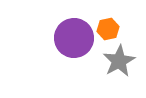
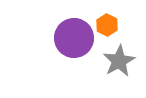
orange hexagon: moved 1 px left, 4 px up; rotated 20 degrees counterclockwise
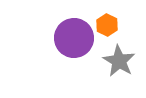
gray star: rotated 12 degrees counterclockwise
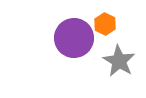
orange hexagon: moved 2 px left, 1 px up
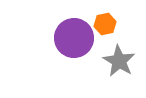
orange hexagon: rotated 20 degrees clockwise
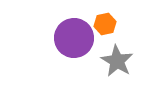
gray star: moved 2 px left
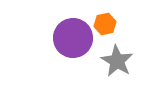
purple circle: moved 1 px left
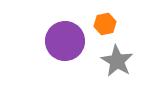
purple circle: moved 8 px left, 3 px down
